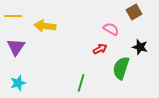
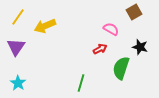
yellow line: moved 5 px right, 1 px down; rotated 54 degrees counterclockwise
yellow arrow: rotated 30 degrees counterclockwise
cyan star: rotated 21 degrees counterclockwise
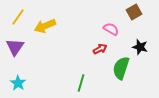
purple triangle: moved 1 px left
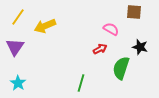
brown square: rotated 35 degrees clockwise
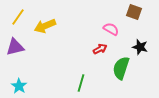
brown square: rotated 14 degrees clockwise
purple triangle: rotated 42 degrees clockwise
cyan star: moved 1 px right, 3 px down
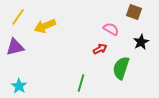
black star: moved 1 px right, 5 px up; rotated 28 degrees clockwise
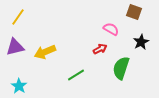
yellow arrow: moved 26 px down
green line: moved 5 px left, 8 px up; rotated 42 degrees clockwise
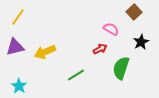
brown square: rotated 28 degrees clockwise
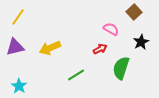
yellow arrow: moved 5 px right, 4 px up
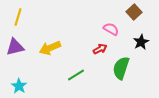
yellow line: rotated 18 degrees counterclockwise
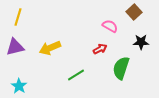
pink semicircle: moved 1 px left, 3 px up
black star: rotated 28 degrees clockwise
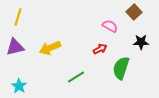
green line: moved 2 px down
